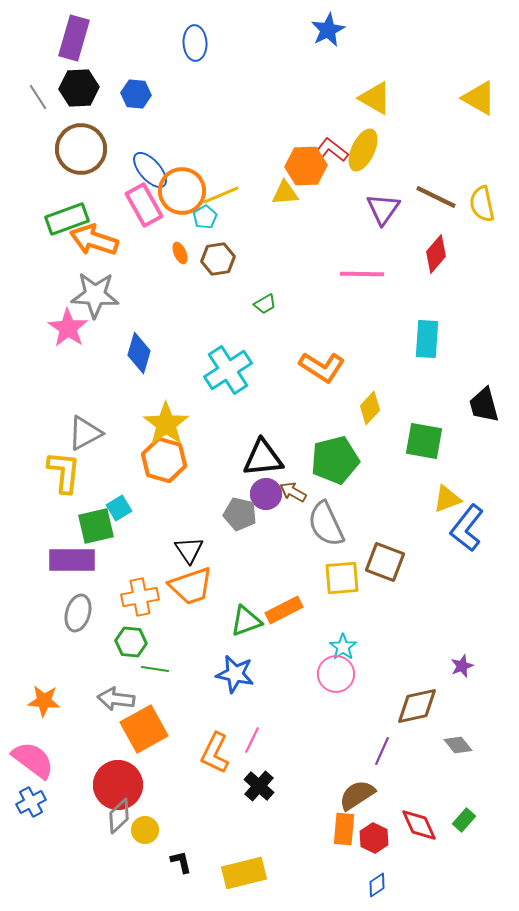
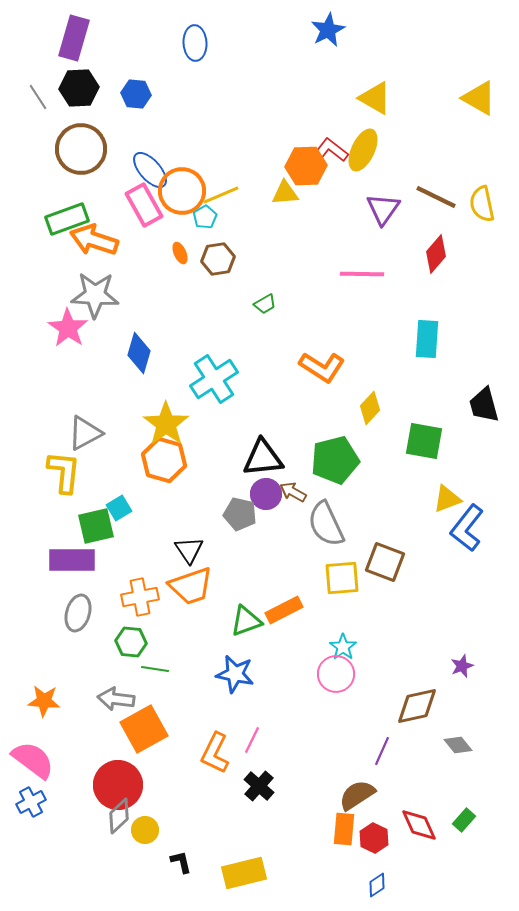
cyan cross at (228, 370): moved 14 px left, 9 px down
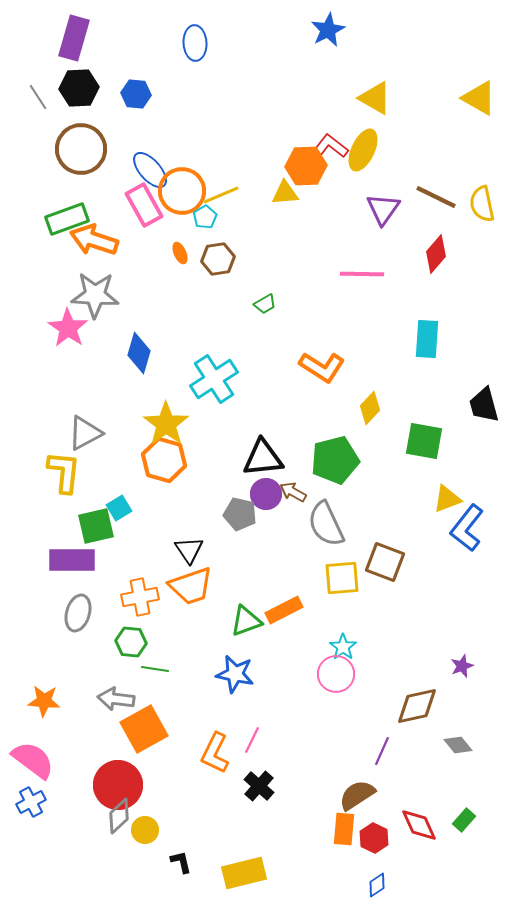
red L-shape at (331, 150): moved 4 px up
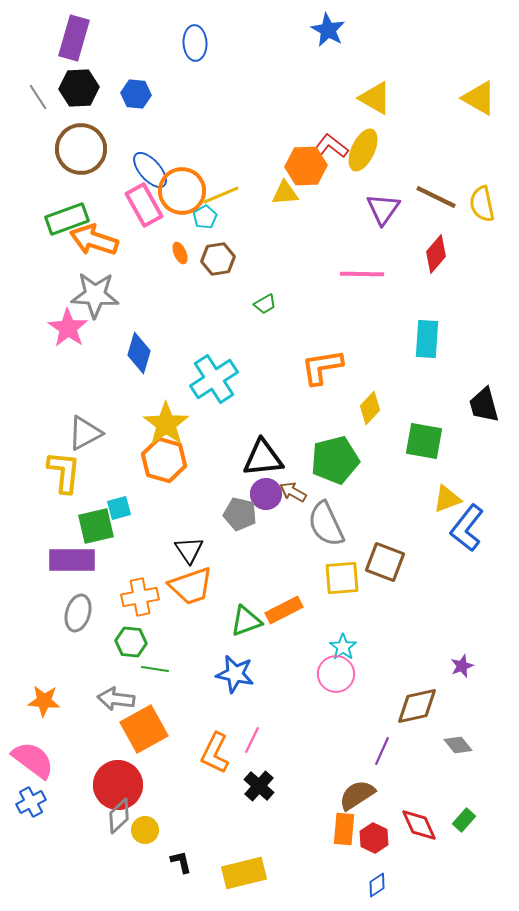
blue star at (328, 30): rotated 16 degrees counterclockwise
orange L-shape at (322, 367): rotated 138 degrees clockwise
cyan square at (119, 508): rotated 15 degrees clockwise
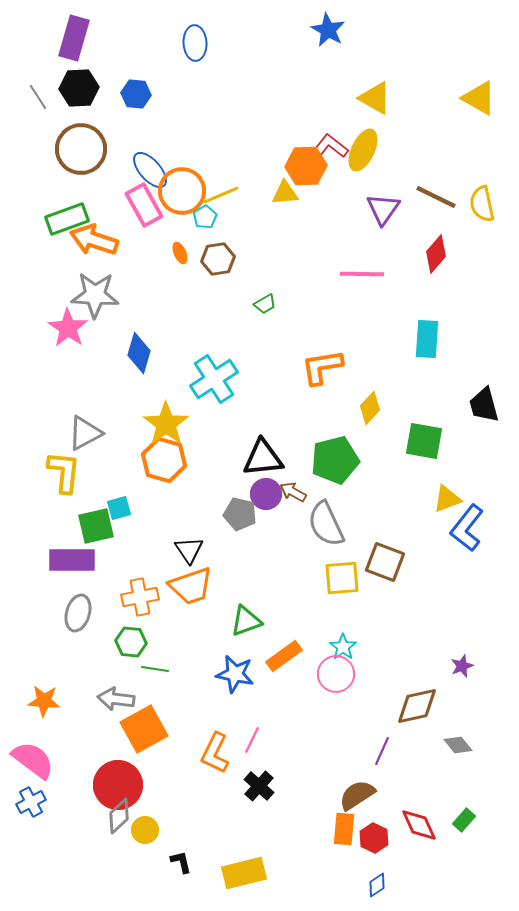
orange rectangle at (284, 610): moved 46 px down; rotated 9 degrees counterclockwise
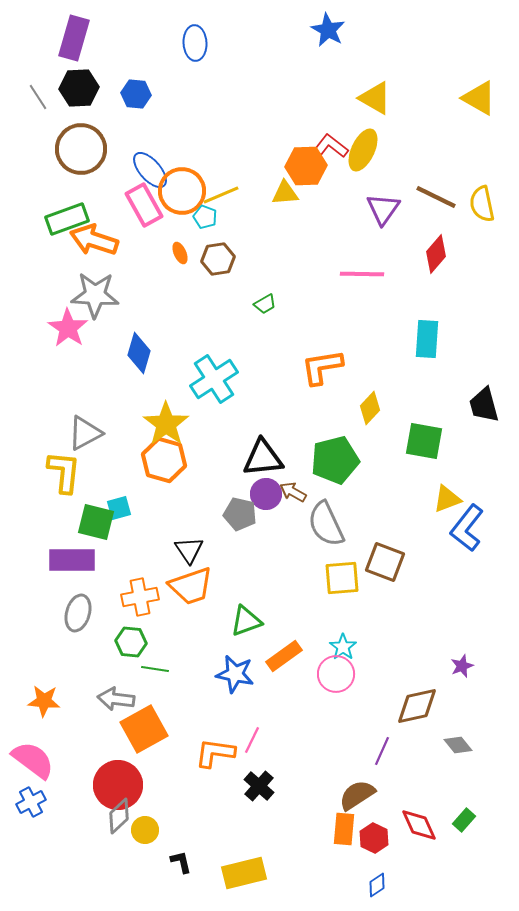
cyan pentagon at (205, 217): rotated 20 degrees counterclockwise
green square at (96, 526): moved 4 px up; rotated 27 degrees clockwise
orange L-shape at (215, 753): rotated 72 degrees clockwise
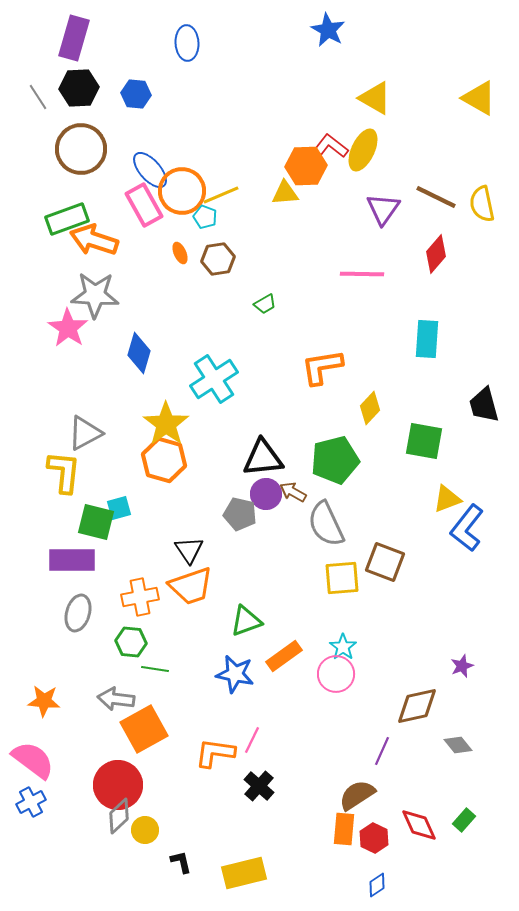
blue ellipse at (195, 43): moved 8 px left
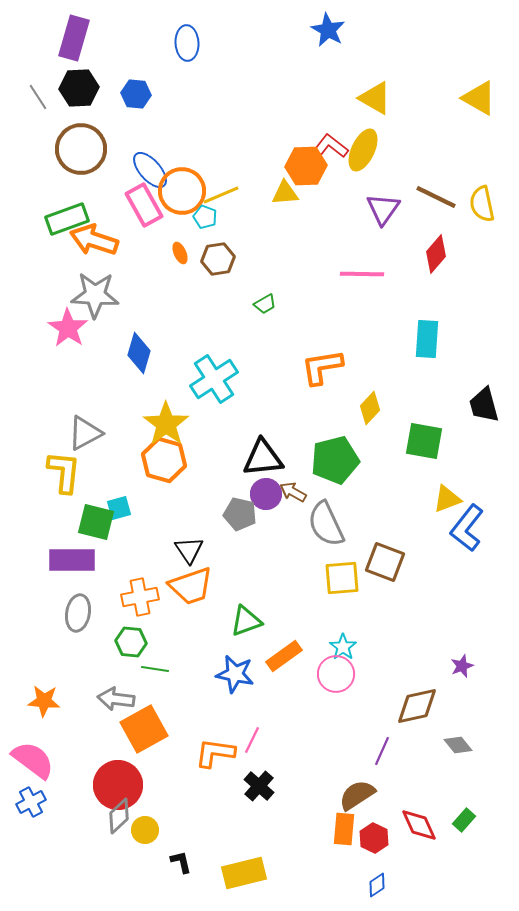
gray ellipse at (78, 613): rotated 6 degrees counterclockwise
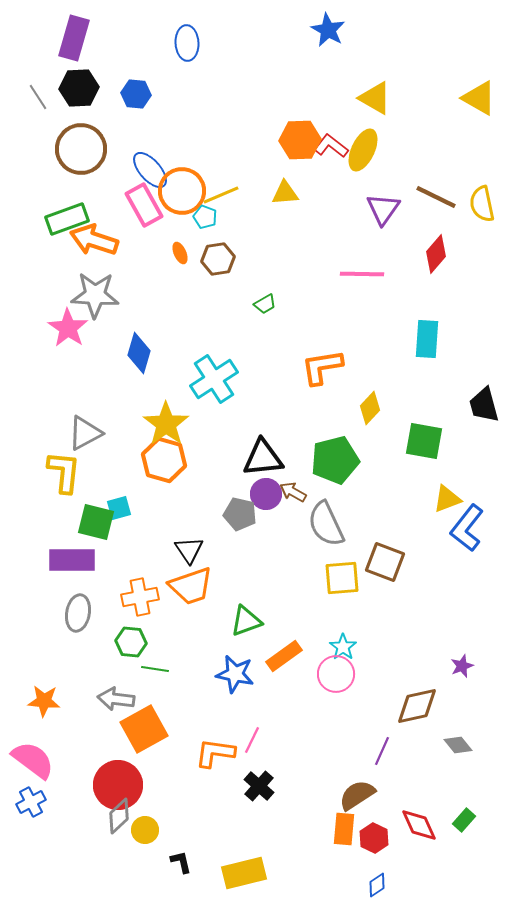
orange hexagon at (306, 166): moved 6 px left, 26 px up
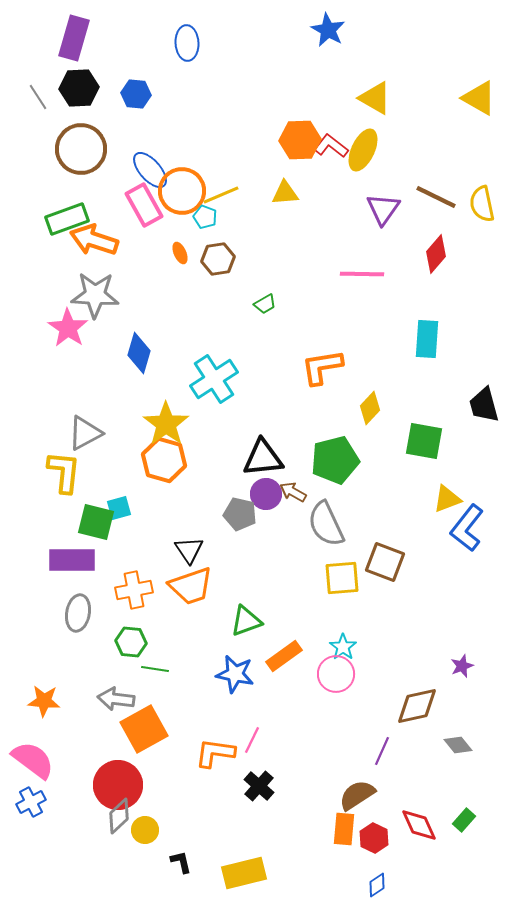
orange cross at (140, 597): moved 6 px left, 7 px up
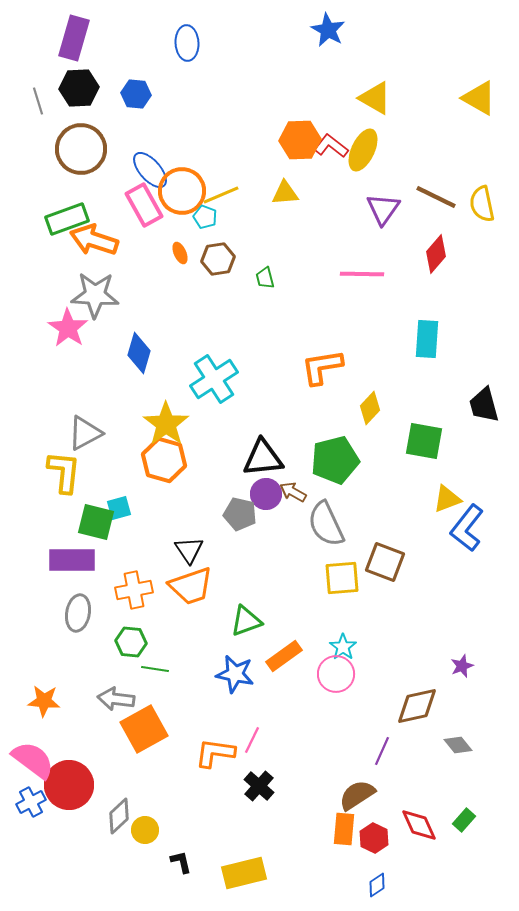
gray line at (38, 97): moved 4 px down; rotated 16 degrees clockwise
green trapezoid at (265, 304): moved 26 px up; rotated 105 degrees clockwise
red circle at (118, 785): moved 49 px left
